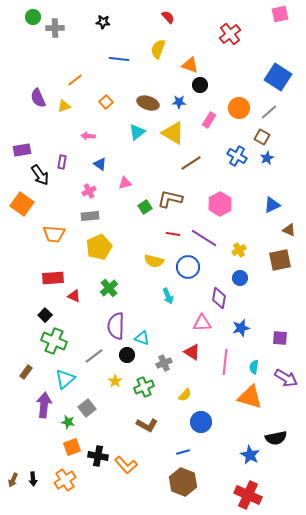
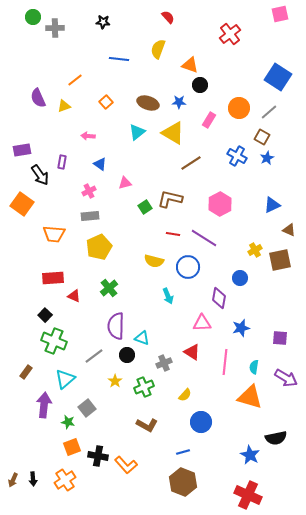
yellow cross at (239, 250): moved 16 px right
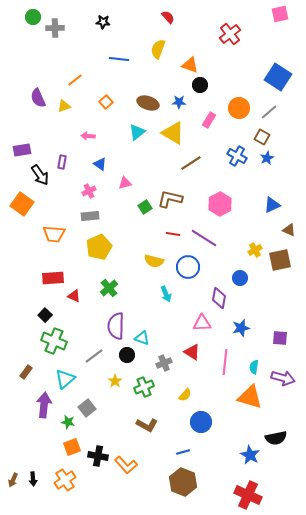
cyan arrow at (168, 296): moved 2 px left, 2 px up
purple arrow at (286, 378): moved 3 px left; rotated 15 degrees counterclockwise
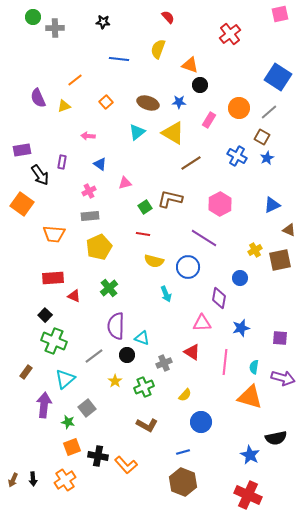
red line at (173, 234): moved 30 px left
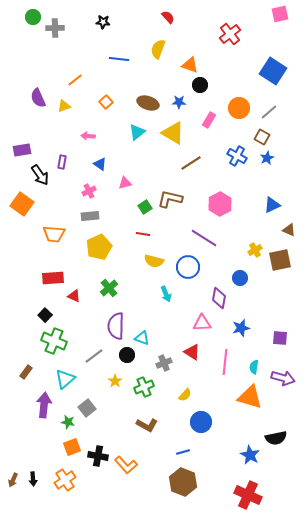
blue square at (278, 77): moved 5 px left, 6 px up
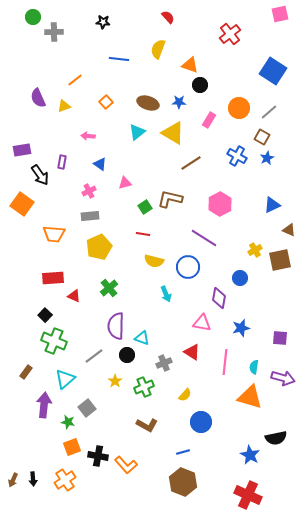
gray cross at (55, 28): moved 1 px left, 4 px down
pink triangle at (202, 323): rotated 12 degrees clockwise
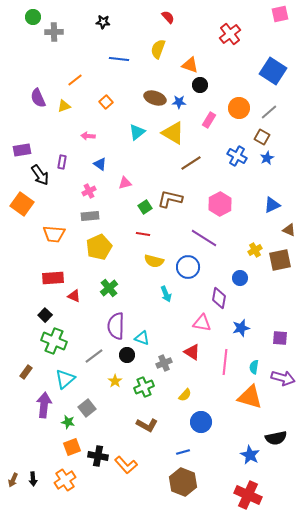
brown ellipse at (148, 103): moved 7 px right, 5 px up
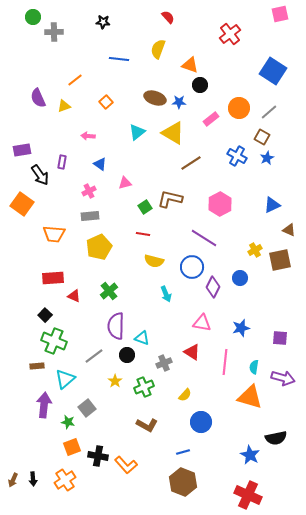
pink rectangle at (209, 120): moved 2 px right, 1 px up; rotated 21 degrees clockwise
blue circle at (188, 267): moved 4 px right
green cross at (109, 288): moved 3 px down
purple diamond at (219, 298): moved 6 px left, 11 px up; rotated 15 degrees clockwise
brown rectangle at (26, 372): moved 11 px right, 6 px up; rotated 48 degrees clockwise
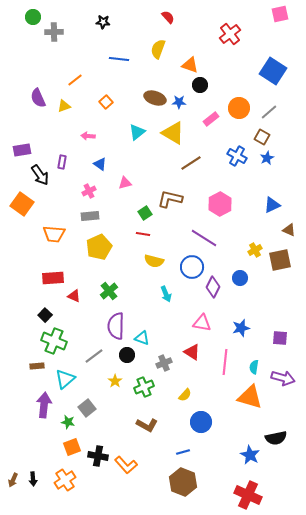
green square at (145, 207): moved 6 px down
